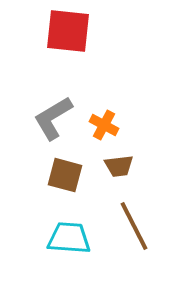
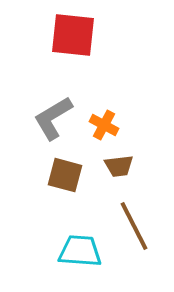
red square: moved 5 px right, 4 px down
cyan trapezoid: moved 11 px right, 13 px down
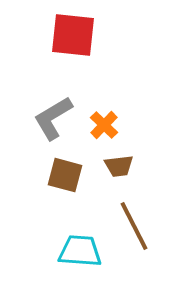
orange cross: rotated 16 degrees clockwise
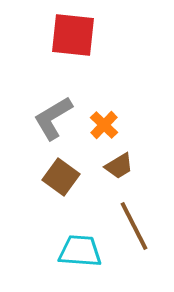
brown trapezoid: rotated 24 degrees counterclockwise
brown square: moved 4 px left, 2 px down; rotated 21 degrees clockwise
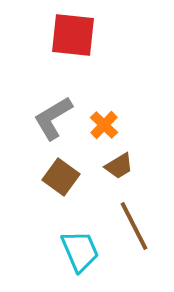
cyan trapezoid: rotated 63 degrees clockwise
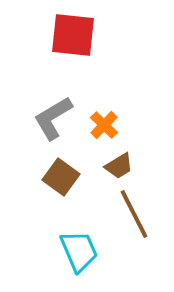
brown line: moved 12 px up
cyan trapezoid: moved 1 px left
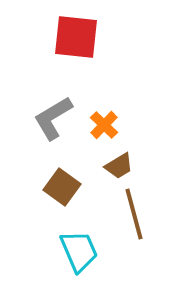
red square: moved 3 px right, 2 px down
brown square: moved 1 px right, 10 px down
brown line: rotated 12 degrees clockwise
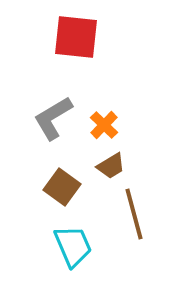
brown trapezoid: moved 8 px left
cyan trapezoid: moved 6 px left, 5 px up
